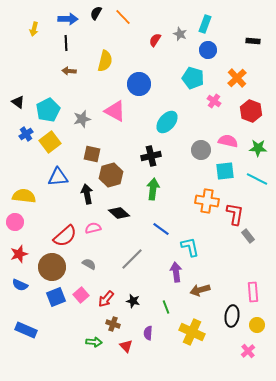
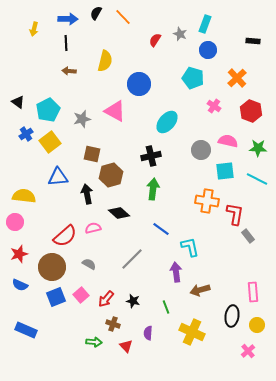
pink cross at (214, 101): moved 5 px down
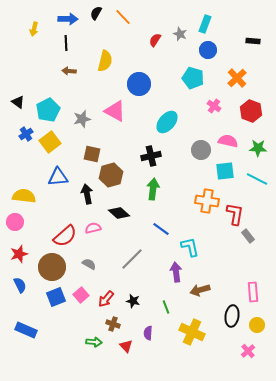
blue semicircle at (20, 285): rotated 140 degrees counterclockwise
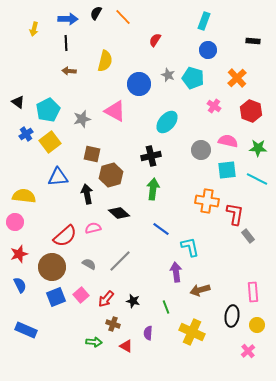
cyan rectangle at (205, 24): moved 1 px left, 3 px up
gray star at (180, 34): moved 12 px left, 41 px down
cyan square at (225, 171): moved 2 px right, 1 px up
gray line at (132, 259): moved 12 px left, 2 px down
red triangle at (126, 346): rotated 16 degrees counterclockwise
